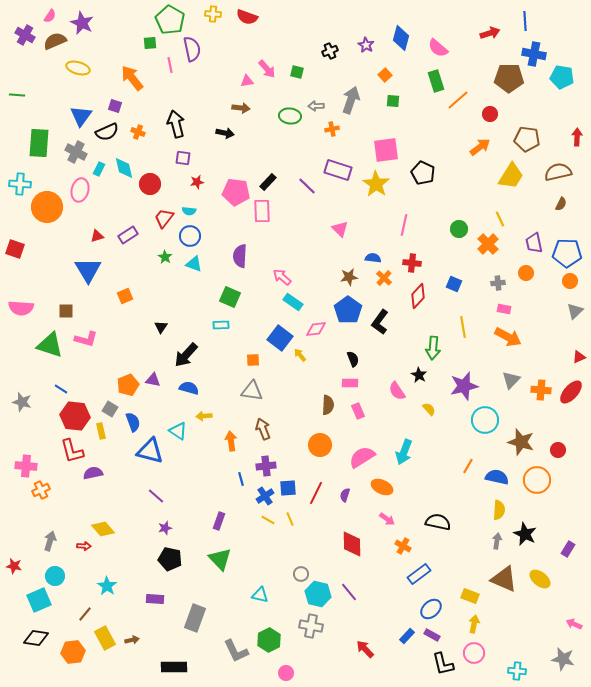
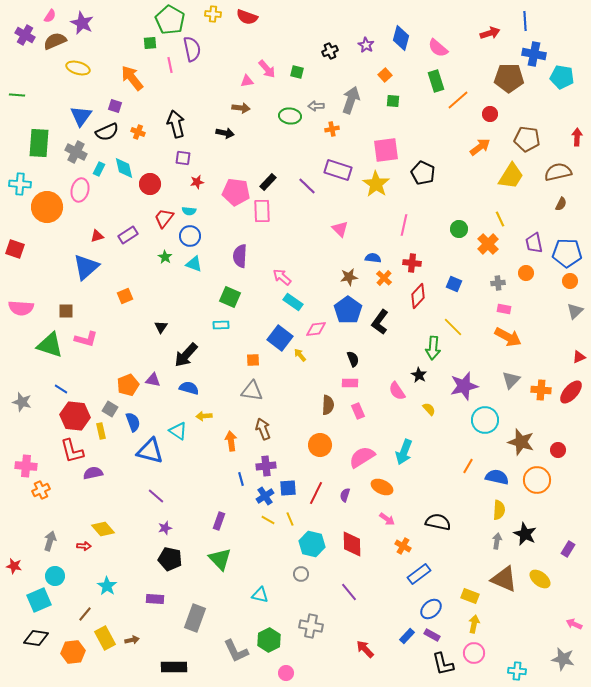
blue triangle at (88, 270): moved 2 px left, 3 px up; rotated 20 degrees clockwise
yellow line at (463, 327): moved 10 px left; rotated 35 degrees counterclockwise
cyan hexagon at (318, 594): moved 6 px left, 50 px up
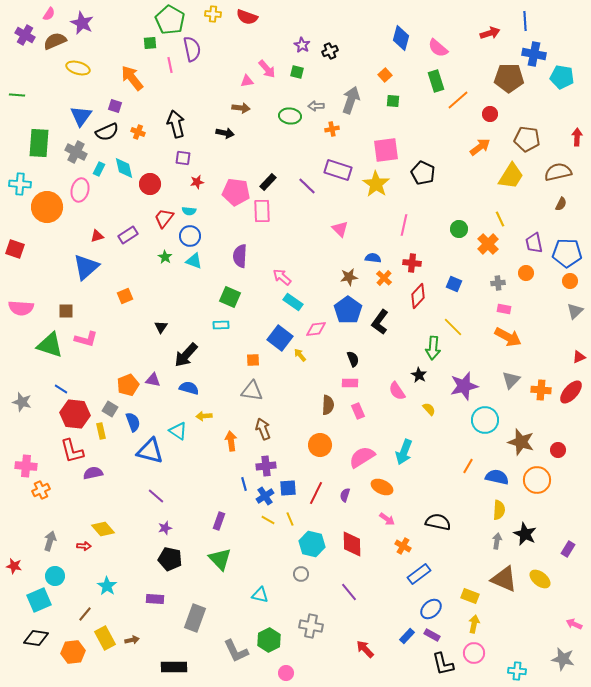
pink semicircle at (50, 16): moved 1 px left, 2 px up
purple star at (366, 45): moved 64 px left
cyan triangle at (194, 264): moved 3 px up
red hexagon at (75, 416): moved 2 px up
blue line at (241, 479): moved 3 px right, 5 px down
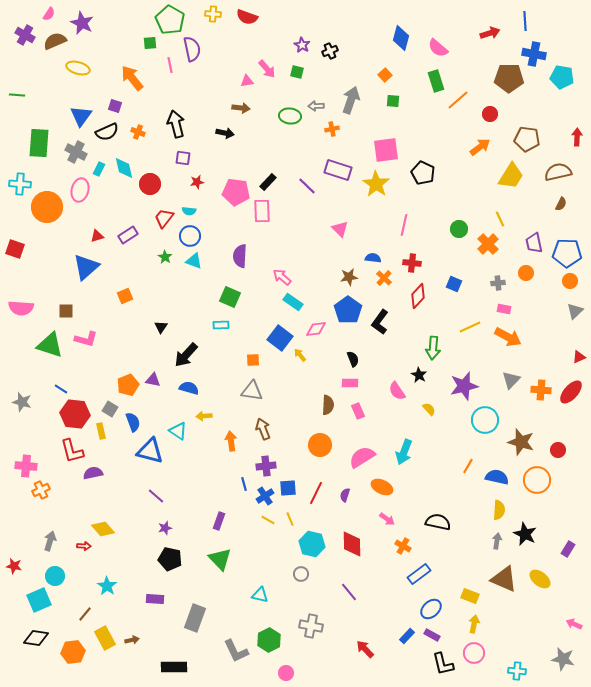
yellow line at (453, 327): moved 17 px right; rotated 70 degrees counterclockwise
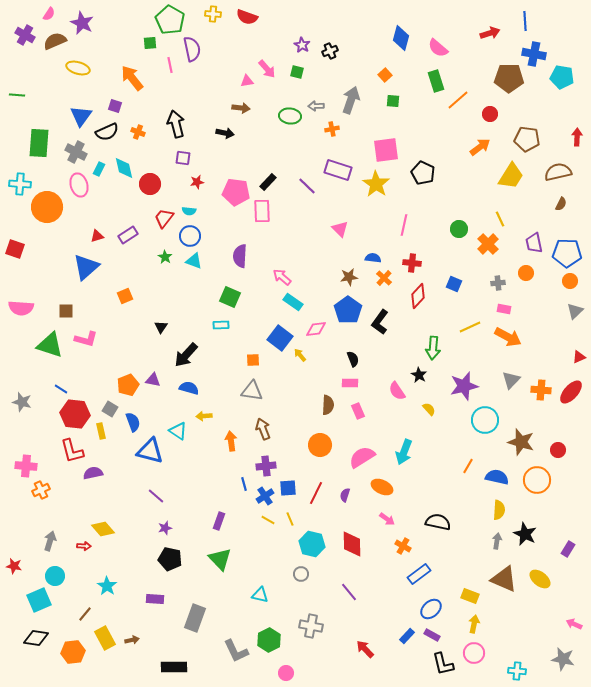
pink ellipse at (80, 190): moved 1 px left, 5 px up; rotated 30 degrees counterclockwise
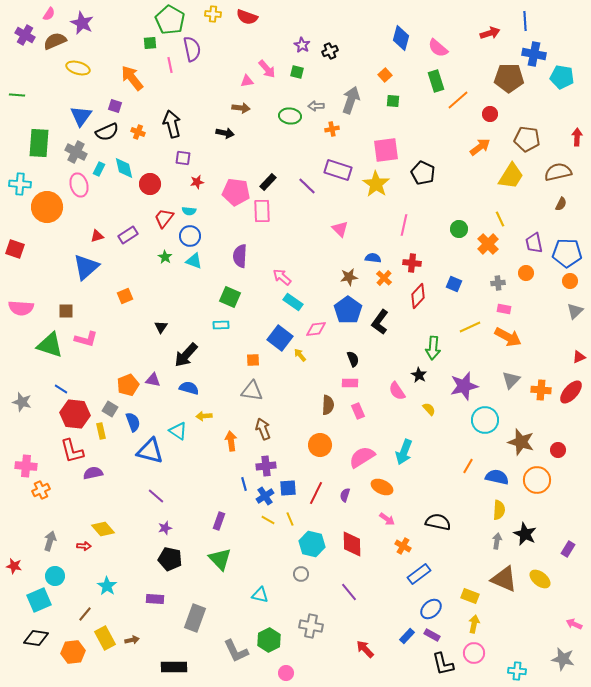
black arrow at (176, 124): moved 4 px left
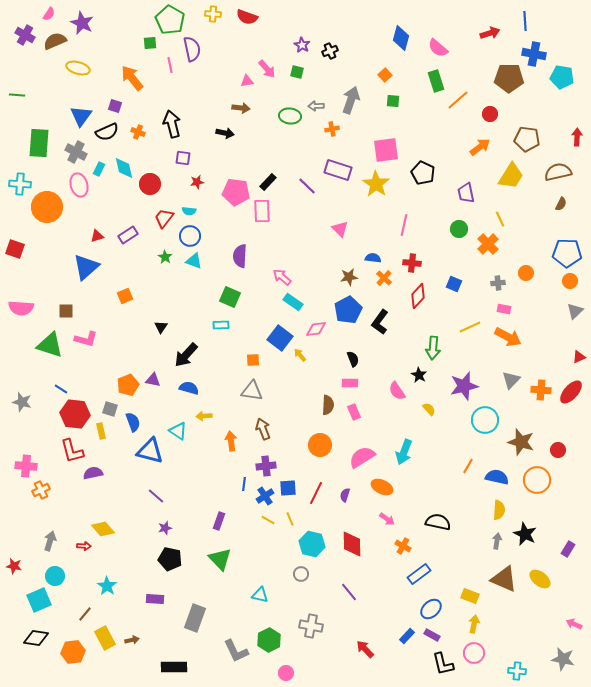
purple trapezoid at (534, 243): moved 68 px left, 50 px up
blue pentagon at (348, 310): rotated 8 degrees clockwise
gray square at (110, 409): rotated 14 degrees counterclockwise
pink rectangle at (358, 411): moved 4 px left, 1 px down
blue line at (244, 484): rotated 24 degrees clockwise
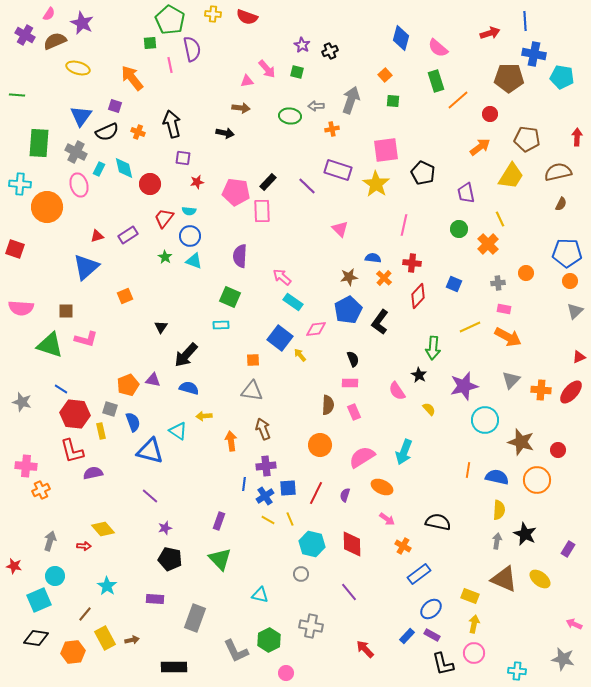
orange line at (468, 466): moved 4 px down; rotated 21 degrees counterclockwise
purple line at (156, 496): moved 6 px left
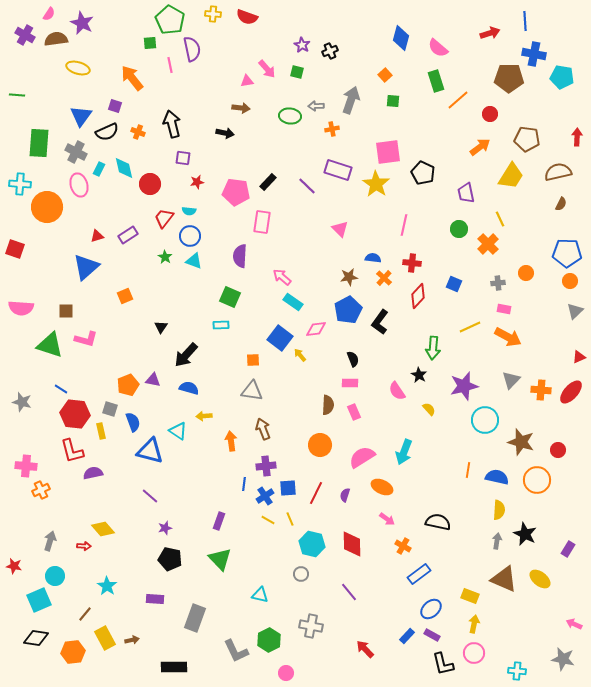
brown semicircle at (55, 41): moved 1 px right, 2 px up; rotated 15 degrees clockwise
pink square at (386, 150): moved 2 px right, 2 px down
pink rectangle at (262, 211): moved 11 px down; rotated 10 degrees clockwise
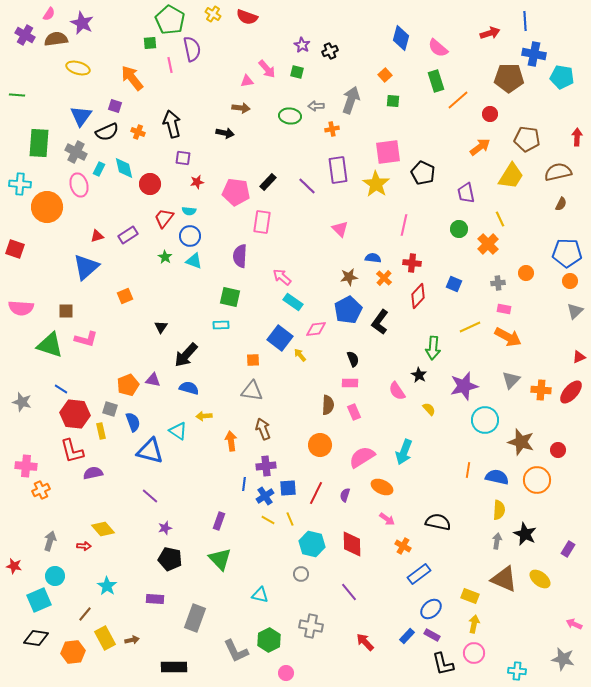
yellow cross at (213, 14): rotated 28 degrees clockwise
purple rectangle at (338, 170): rotated 64 degrees clockwise
green square at (230, 297): rotated 10 degrees counterclockwise
red arrow at (365, 649): moved 7 px up
